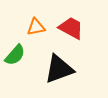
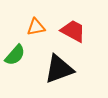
red trapezoid: moved 2 px right, 3 px down
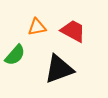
orange triangle: moved 1 px right
